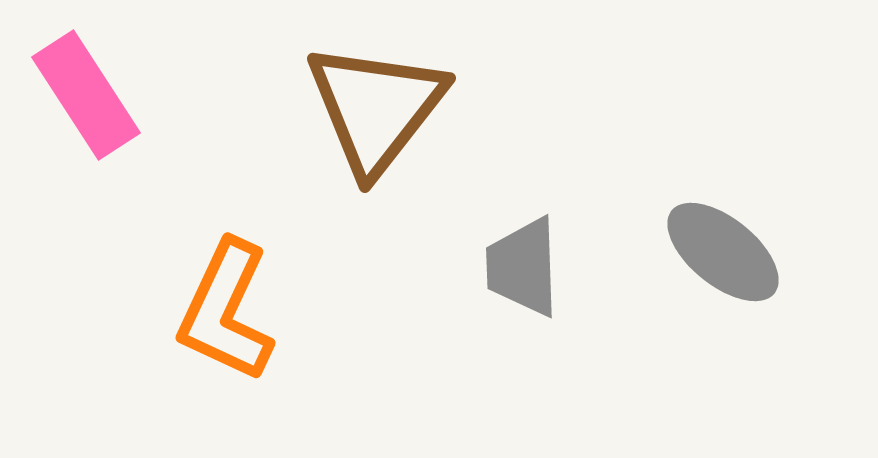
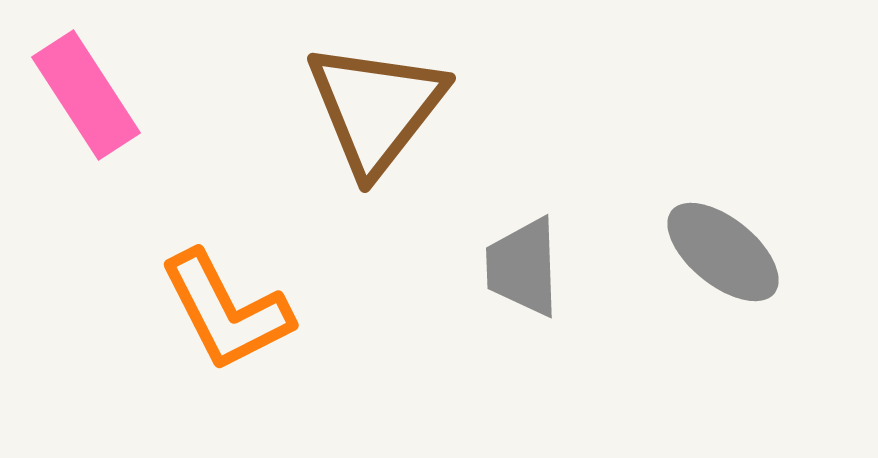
orange L-shape: rotated 52 degrees counterclockwise
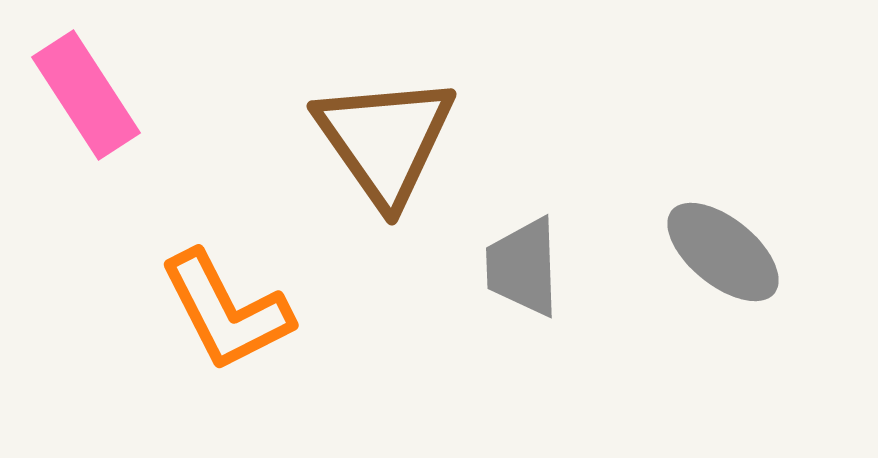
brown triangle: moved 9 px right, 32 px down; rotated 13 degrees counterclockwise
